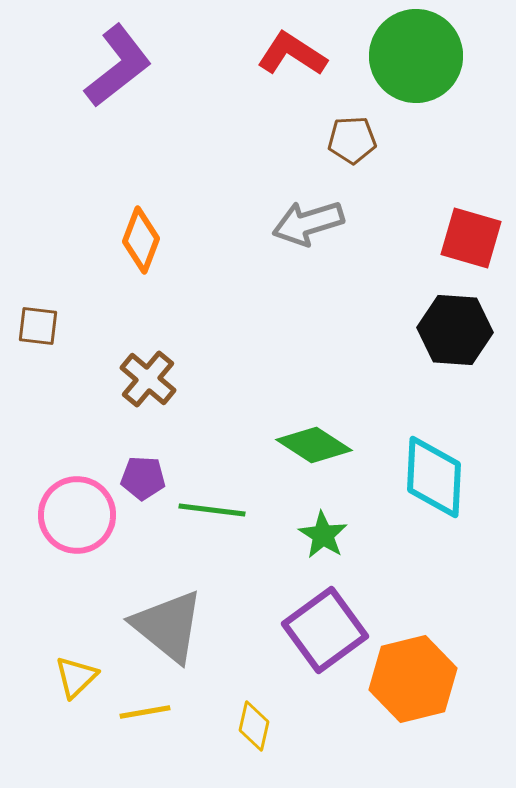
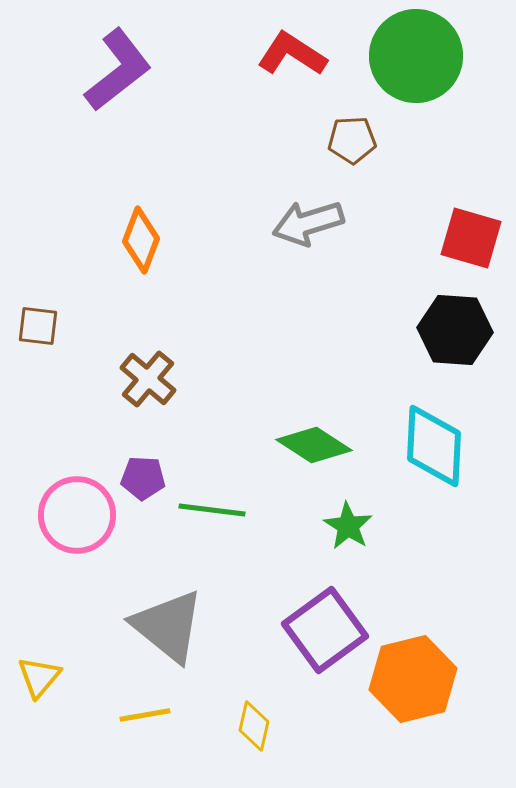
purple L-shape: moved 4 px down
cyan diamond: moved 31 px up
green star: moved 25 px right, 9 px up
yellow triangle: moved 37 px left; rotated 6 degrees counterclockwise
yellow line: moved 3 px down
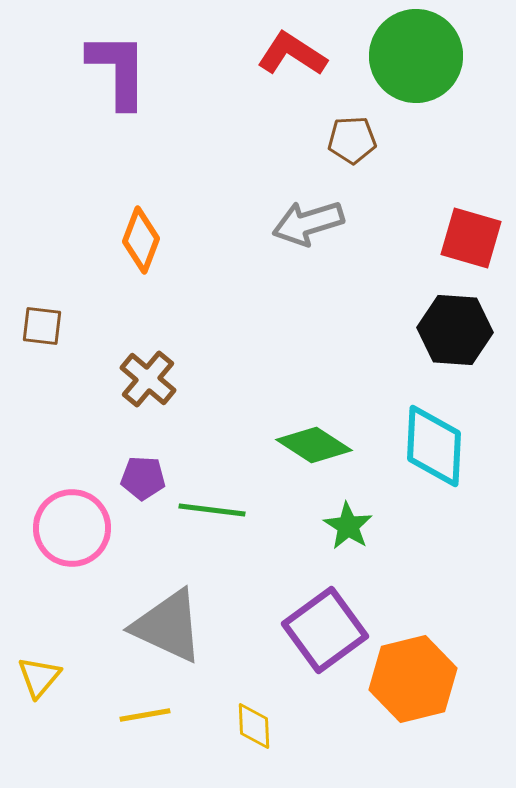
purple L-shape: rotated 52 degrees counterclockwise
brown square: moved 4 px right
pink circle: moved 5 px left, 13 px down
gray triangle: rotated 14 degrees counterclockwise
yellow diamond: rotated 15 degrees counterclockwise
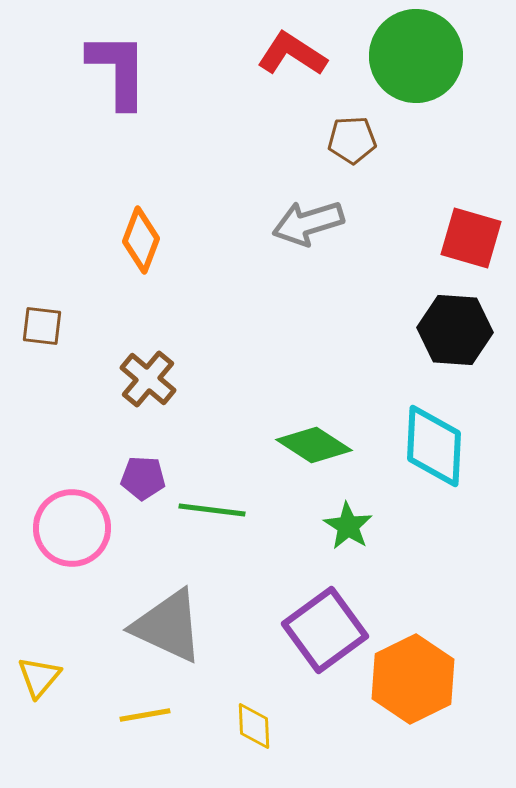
orange hexagon: rotated 12 degrees counterclockwise
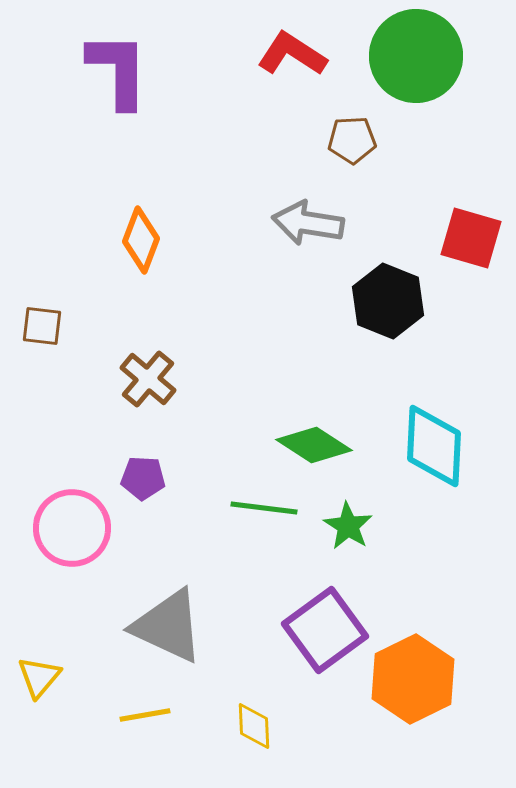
gray arrow: rotated 26 degrees clockwise
black hexagon: moved 67 px left, 29 px up; rotated 18 degrees clockwise
green line: moved 52 px right, 2 px up
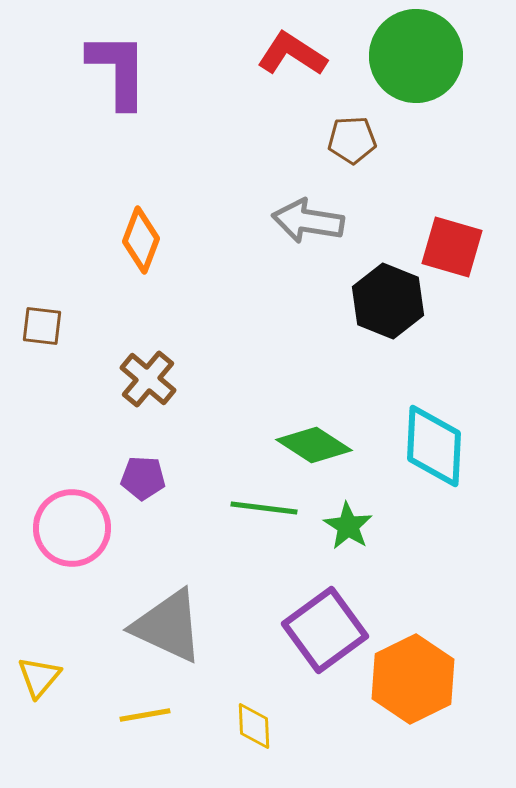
gray arrow: moved 2 px up
red square: moved 19 px left, 9 px down
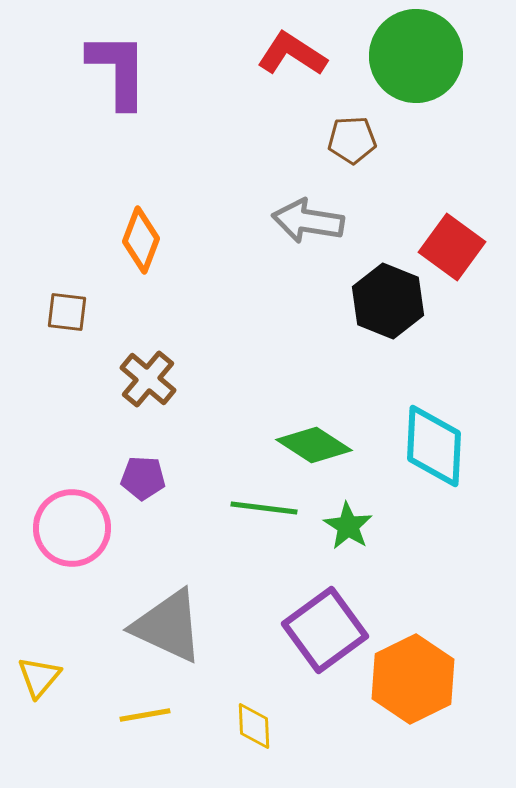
red square: rotated 20 degrees clockwise
brown square: moved 25 px right, 14 px up
